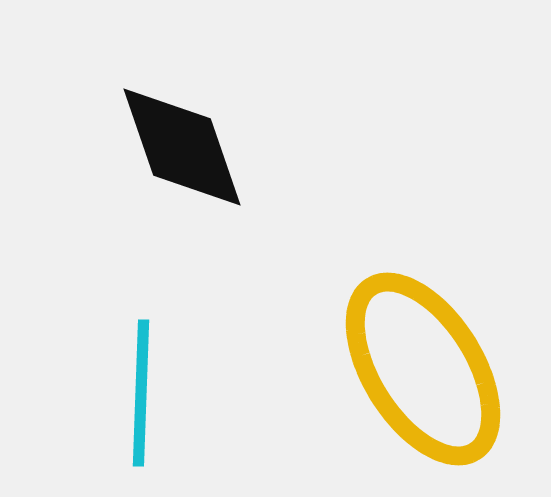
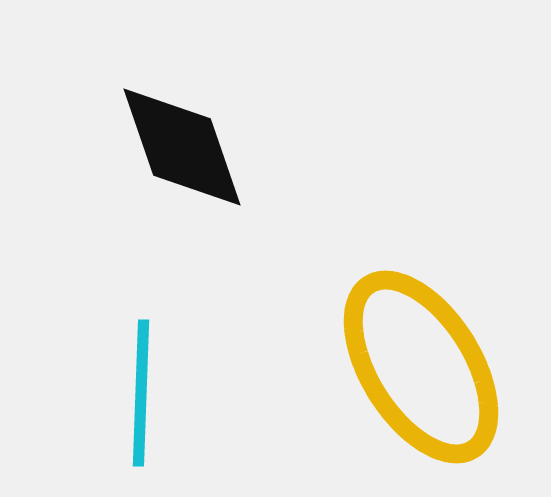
yellow ellipse: moved 2 px left, 2 px up
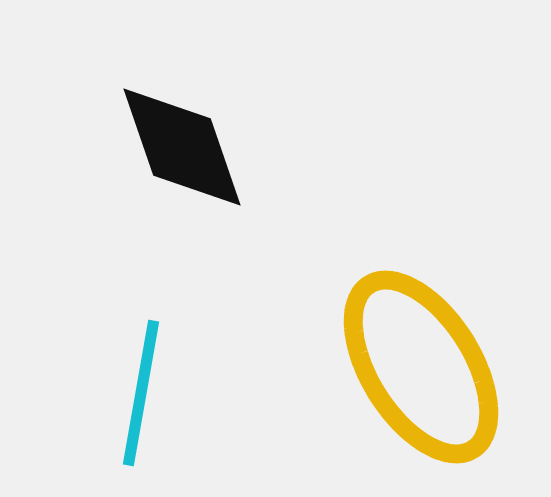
cyan line: rotated 8 degrees clockwise
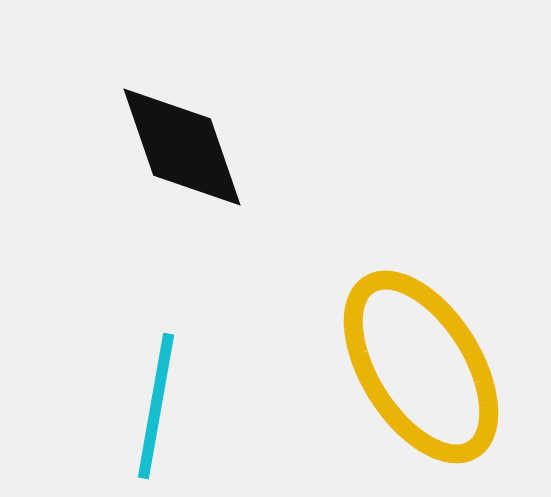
cyan line: moved 15 px right, 13 px down
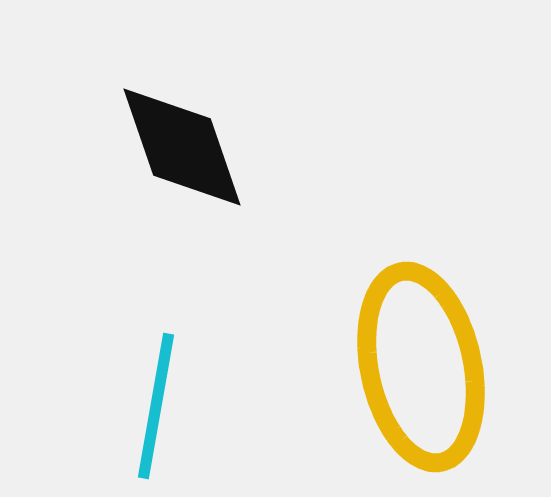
yellow ellipse: rotated 20 degrees clockwise
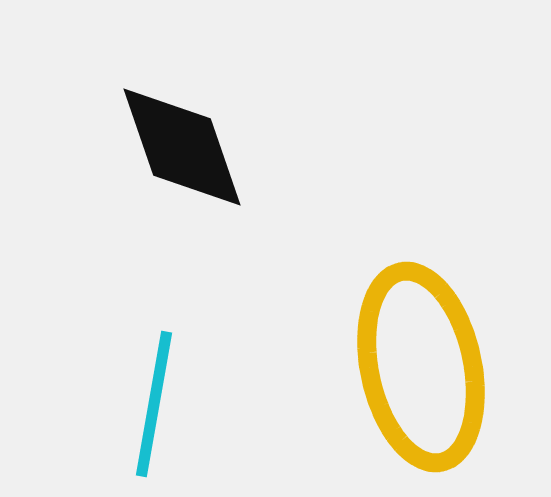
cyan line: moved 2 px left, 2 px up
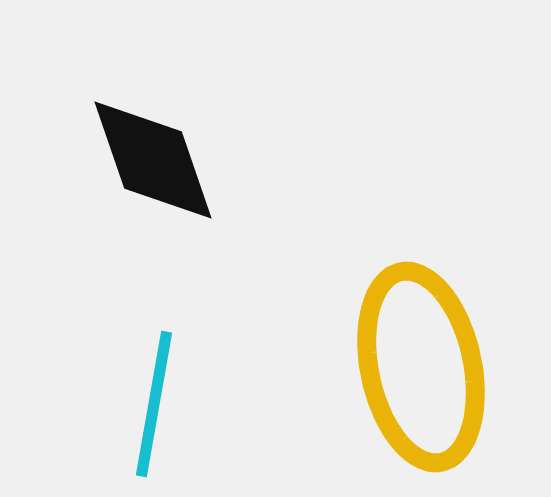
black diamond: moved 29 px left, 13 px down
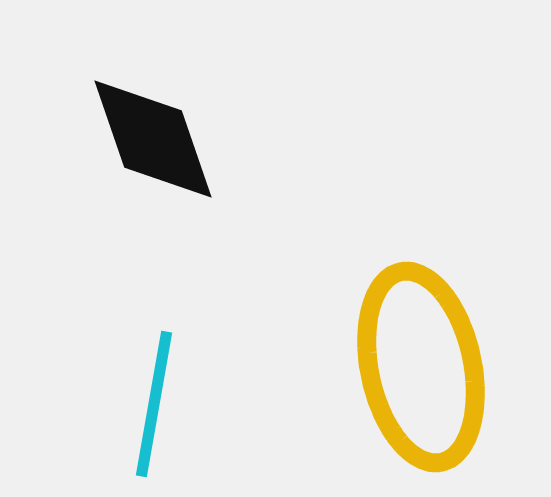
black diamond: moved 21 px up
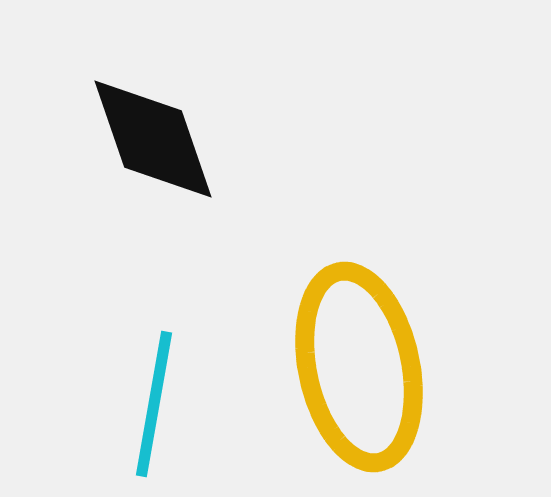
yellow ellipse: moved 62 px left
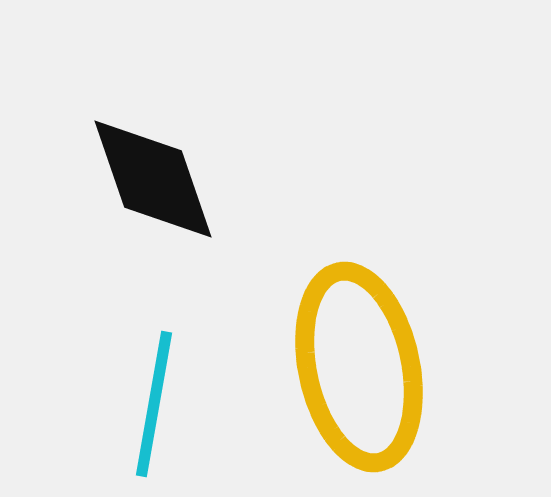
black diamond: moved 40 px down
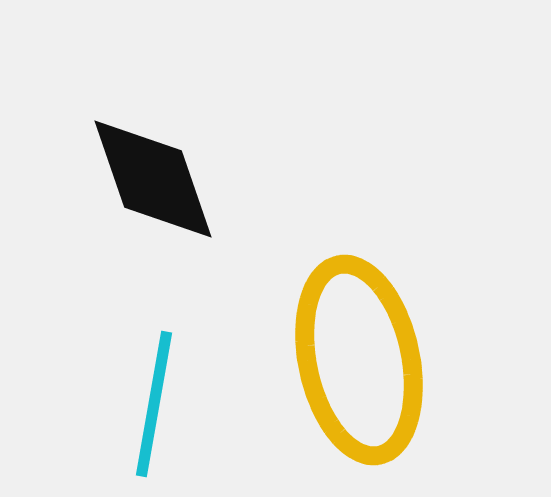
yellow ellipse: moved 7 px up
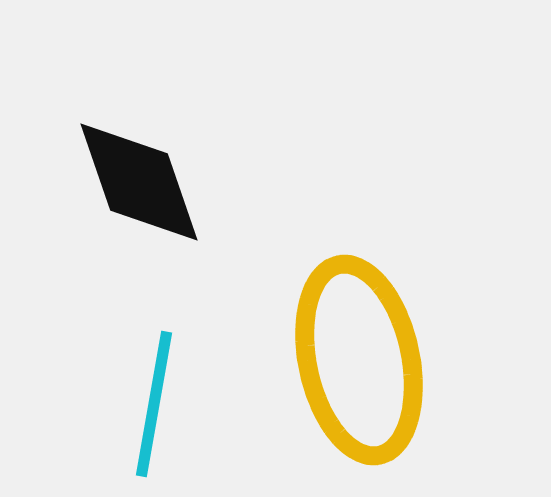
black diamond: moved 14 px left, 3 px down
